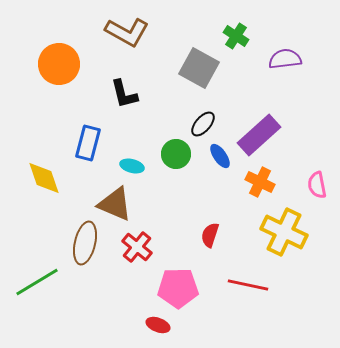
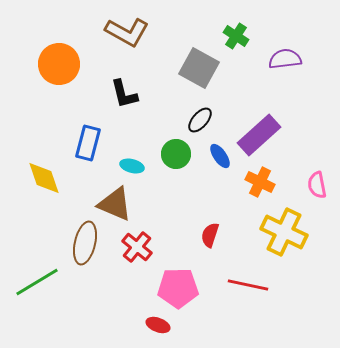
black ellipse: moved 3 px left, 4 px up
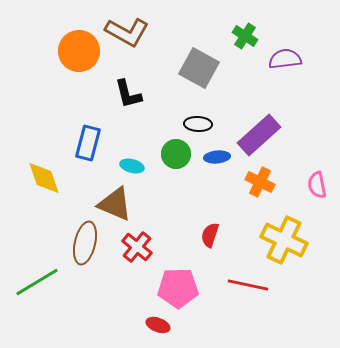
green cross: moved 9 px right
orange circle: moved 20 px right, 13 px up
black L-shape: moved 4 px right
black ellipse: moved 2 px left, 4 px down; rotated 52 degrees clockwise
blue ellipse: moved 3 px left, 1 px down; rotated 60 degrees counterclockwise
yellow cross: moved 8 px down
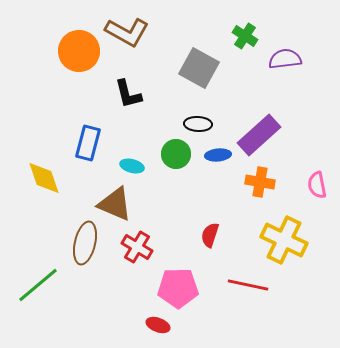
blue ellipse: moved 1 px right, 2 px up
orange cross: rotated 16 degrees counterclockwise
red cross: rotated 8 degrees counterclockwise
green line: moved 1 px right, 3 px down; rotated 9 degrees counterclockwise
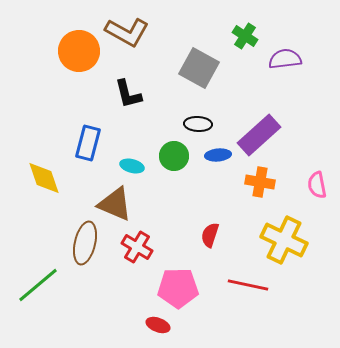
green circle: moved 2 px left, 2 px down
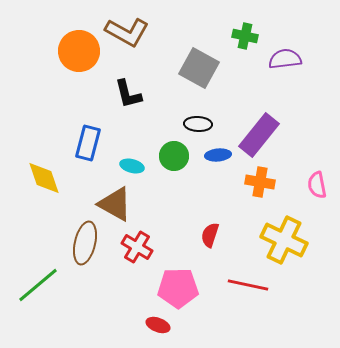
green cross: rotated 20 degrees counterclockwise
purple rectangle: rotated 9 degrees counterclockwise
brown triangle: rotated 6 degrees clockwise
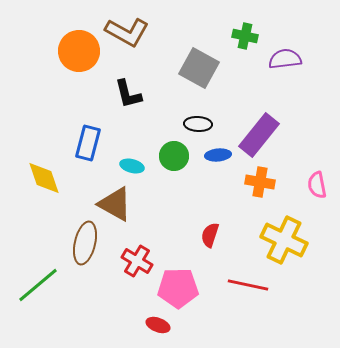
red cross: moved 14 px down
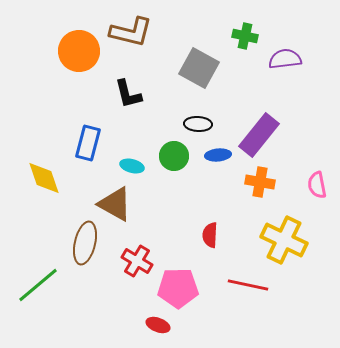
brown L-shape: moved 4 px right; rotated 15 degrees counterclockwise
red semicircle: rotated 15 degrees counterclockwise
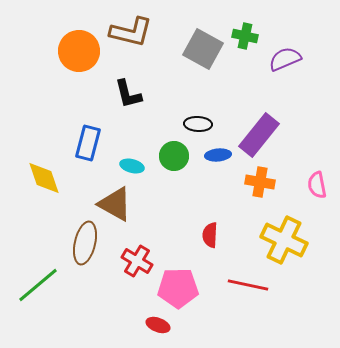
purple semicircle: rotated 16 degrees counterclockwise
gray square: moved 4 px right, 19 px up
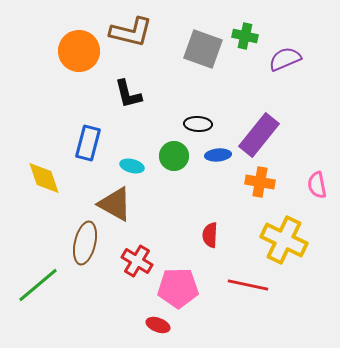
gray square: rotated 9 degrees counterclockwise
